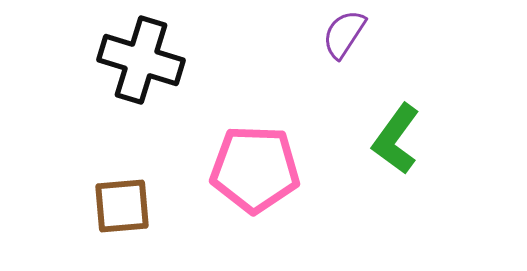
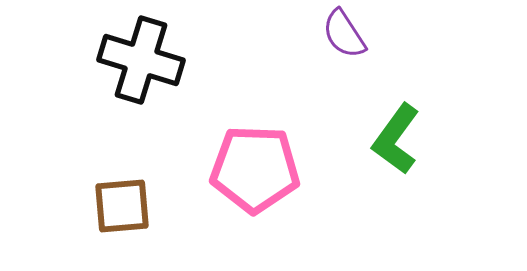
purple semicircle: rotated 66 degrees counterclockwise
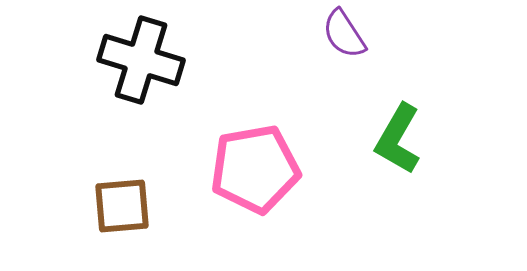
green L-shape: moved 2 px right; rotated 6 degrees counterclockwise
pink pentagon: rotated 12 degrees counterclockwise
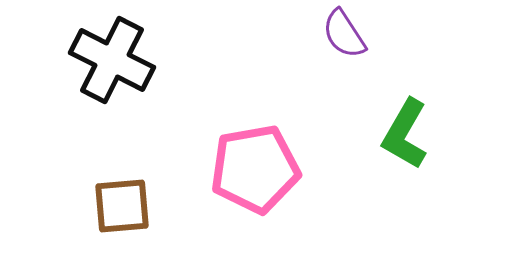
black cross: moved 29 px left; rotated 10 degrees clockwise
green L-shape: moved 7 px right, 5 px up
